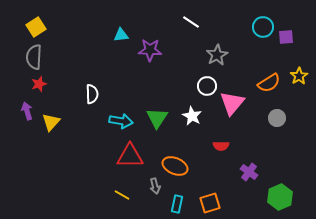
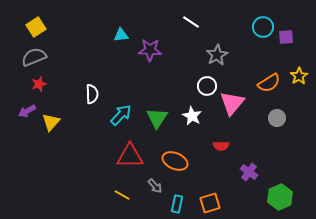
gray semicircle: rotated 65 degrees clockwise
purple arrow: rotated 102 degrees counterclockwise
cyan arrow: moved 6 px up; rotated 55 degrees counterclockwise
orange ellipse: moved 5 px up
gray arrow: rotated 28 degrees counterclockwise
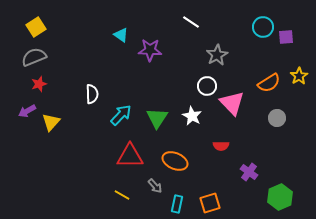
cyan triangle: rotated 42 degrees clockwise
pink triangle: rotated 24 degrees counterclockwise
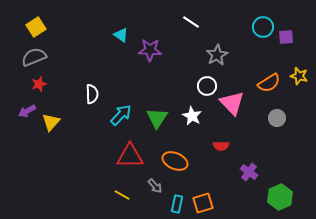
yellow star: rotated 24 degrees counterclockwise
orange square: moved 7 px left
